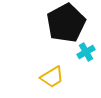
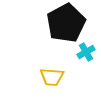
yellow trapezoid: rotated 35 degrees clockwise
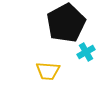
yellow trapezoid: moved 4 px left, 6 px up
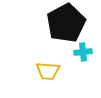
cyan cross: moved 3 px left; rotated 24 degrees clockwise
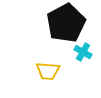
cyan cross: rotated 36 degrees clockwise
